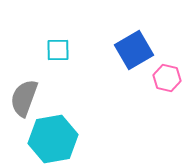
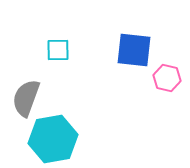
blue square: rotated 36 degrees clockwise
gray semicircle: moved 2 px right
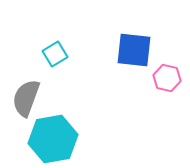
cyan square: moved 3 px left, 4 px down; rotated 30 degrees counterclockwise
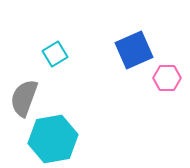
blue square: rotated 30 degrees counterclockwise
pink hexagon: rotated 12 degrees counterclockwise
gray semicircle: moved 2 px left
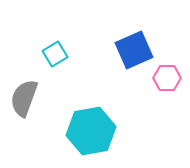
cyan hexagon: moved 38 px right, 8 px up
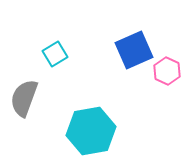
pink hexagon: moved 7 px up; rotated 24 degrees clockwise
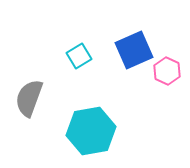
cyan square: moved 24 px right, 2 px down
gray semicircle: moved 5 px right
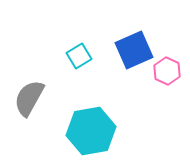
gray semicircle: rotated 9 degrees clockwise
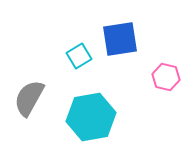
blue square: moved 14 px left, 11 px up; rotated 15 degrees clockwise
pink hexagon: moved 1 px left, 6 px down; rotated 12 degrees counterclockwise
cyan hexagon: moved 14 px up
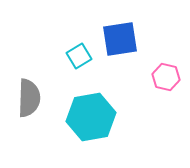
gray semicircle: rotated 153 degrees clockwise
